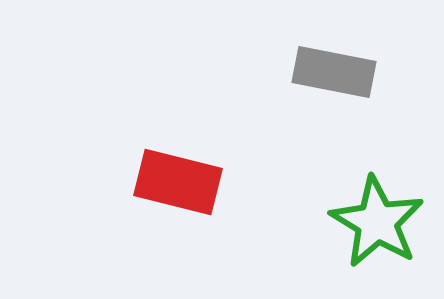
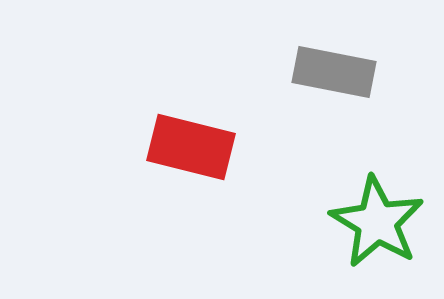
red rectangle: moved 13 px right, 35 px up
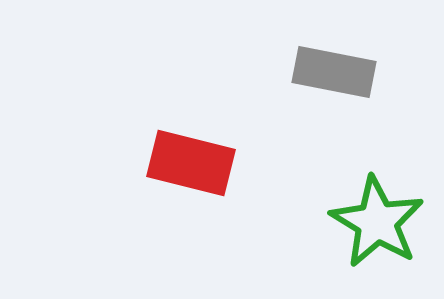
red rectangle: moved 16 px down
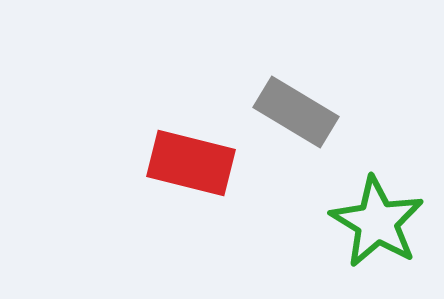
gray rectangle: moved 38 px left, 40 px down; rotated 20 degrees clockwise
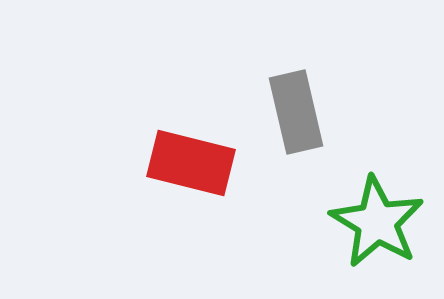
gray rectangle: rotated 46 degrees clockwise
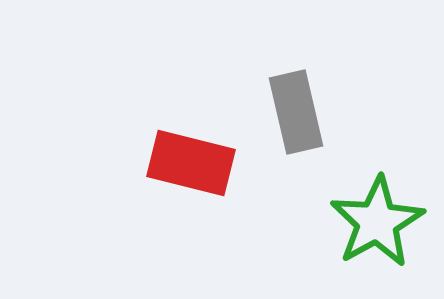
green star: rotated 12 degrees clockwise
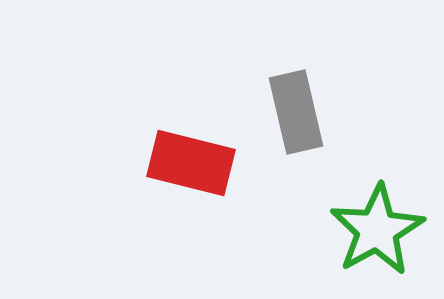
green star: moved 8 px down
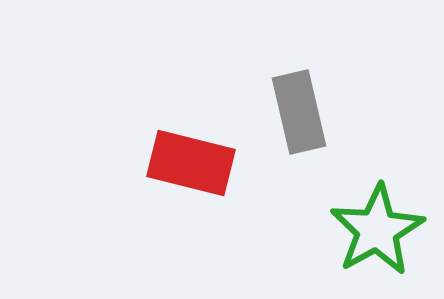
gray rectangle: moved 3 px right
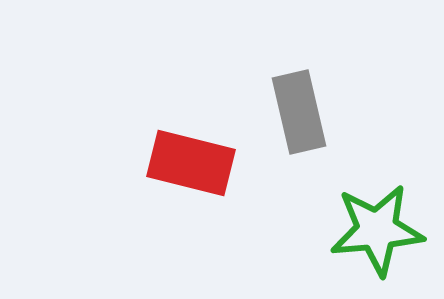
green star: rotated 24 degrees clockwise
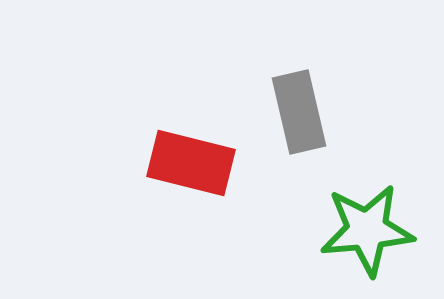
green star: moved 10 px left
